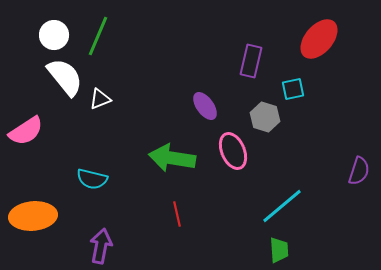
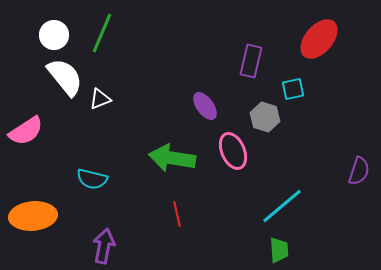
green line: moved 4 px right, 3 px up
purple arrow: moved 3 px right
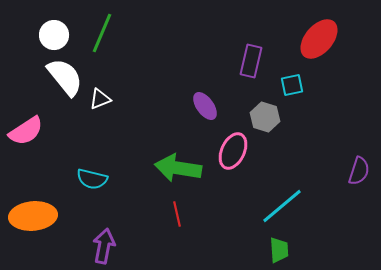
cyan square: moved 1 px left, 4 px up
pink ellipse: rotated 48 degrees clockwise
green arrow: moved 6 px right, 10 px down
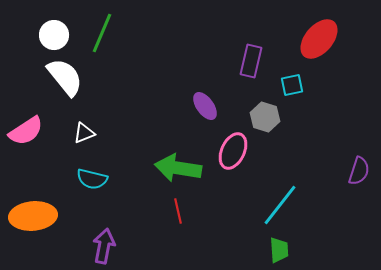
white triangle: moved 16 px left, 34 px down
cyan line: moved 2 px left, 1 px up; rotated 12 degrees counterclockwise
red line: moved 1 px right, 3 px up
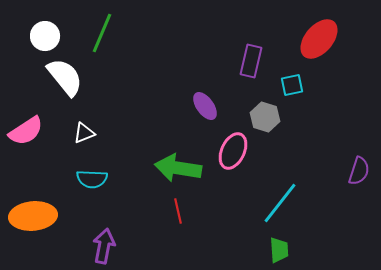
white circle: moved 9 px left, 1 px down
cyan semicircle: rotated 12 degrees counterclockwise
cyan line: moved 2 px up
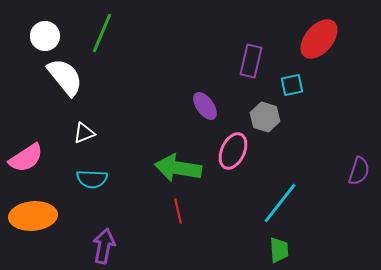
pink semicircle: moved 27 px down
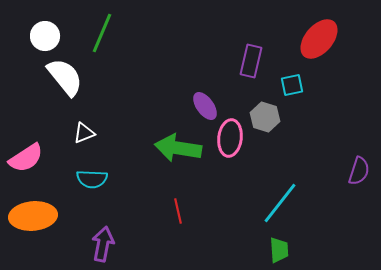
pink ellipse: moved 3 px left, 13 px up; rotated 18 degrees counterclockwise
green arrow: moved 20 px up
purple arrow: moved 1 px left, 2 px up
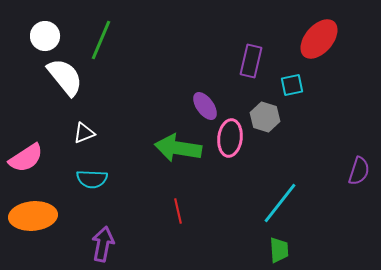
green line: moved 1 px left, 7 px down
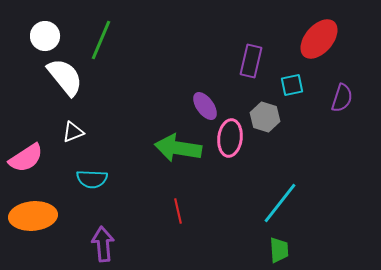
white triangle: moved 11 px left, 1 px up
purple semicircle: moved 17 px left, 73 px up
purple arrow: rotated 16 degrees counterclockwise
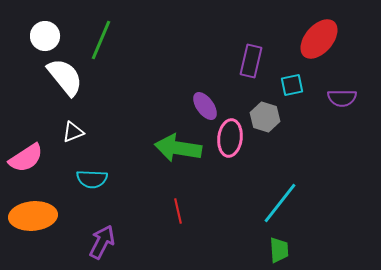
purple semicircle: rotated 72 degrees clockwise
purple arrow: moved 1 px left, 2 px up; rotated 32 degrees clockwise
